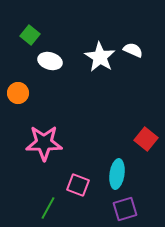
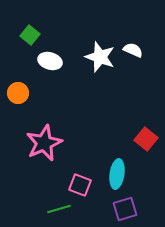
white star: rotated 12 degrees counterclockwise
pink star: rotated 24 degrees counterclockwise
pink square: moved 2 px right
green line: moved 11 px right, 1 px down; rotated 45 degrees clockwise
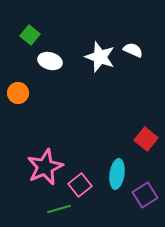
pink star: moved 1 px right, 24 px down
pink square: rotated 30 degrees clockwise
purple square: moved 20 px right, 14 px up; rotated 15 degrees counterclockwise
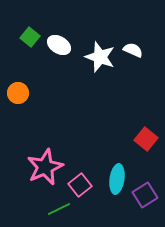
green square: moved 2 px down
white ellipse: moved 9 px right, 16 px up; rotated 15 degrees clockwise
cyan ellipse: moved 5 px down
green line: rotated 10 degrees counterclockwise
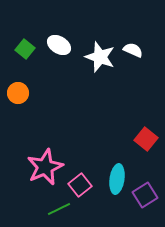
green square: moved 5 px left, 12 px down
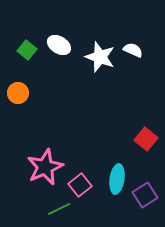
green square: moved 2 px right, 1 px down
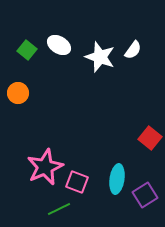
white semicircle: rotated 102 degrees clockwise
red square: moved 4 px right, 1 px up
pink square: moved 3 px left, 3 px up; rotated 30 degrees counterclockwise
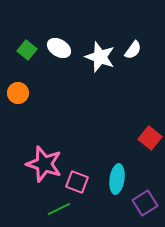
white ellipse: moved 3 px down
pink star: moved 1 px left, 3 px up; rotated 30 degrees counterclockwise
purple square: moved 8 px down
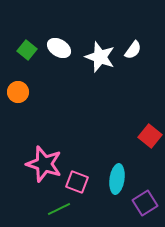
orange circle: moved 1 px up
red square: moved 2 px up
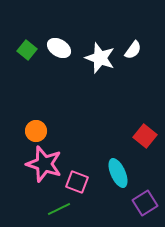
white star: moved 1 px down
orange circle: moved 18 px right, 39 px down
red square: moved 5 px left
cyan ellipse: moved 1 px right, 6 px up; rotated 32 degrees counterclockwise
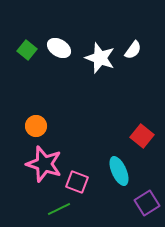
orange circle: moved 5 px up
red square: moved 3 px left
cyan ellipse: moved 1 px right, 2 px up
purple square: moved 2 px right
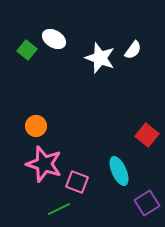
white ellipse: moved 5 px left, 9 px up
red square: moved 5 px right, 1 px up
